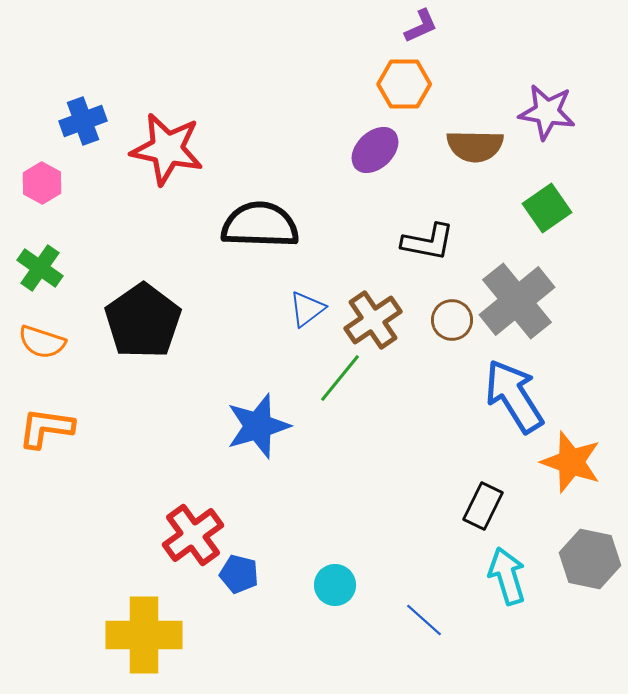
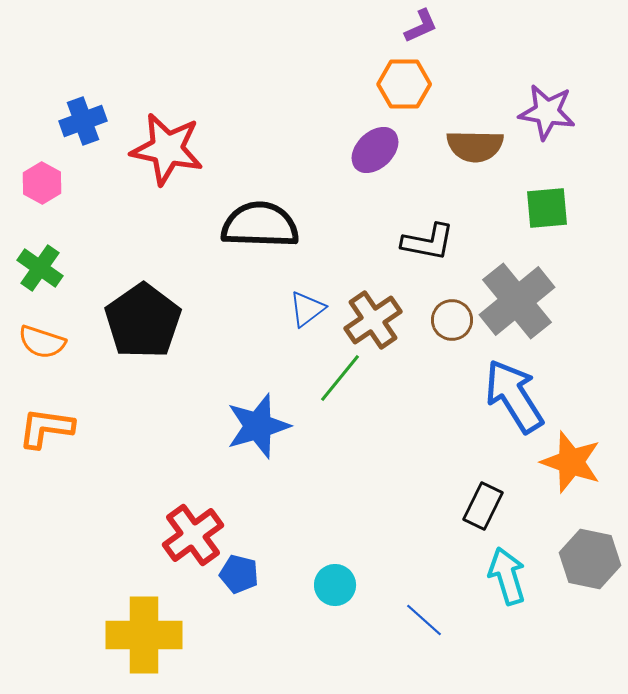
green square: rotated 30 degrees clockwise
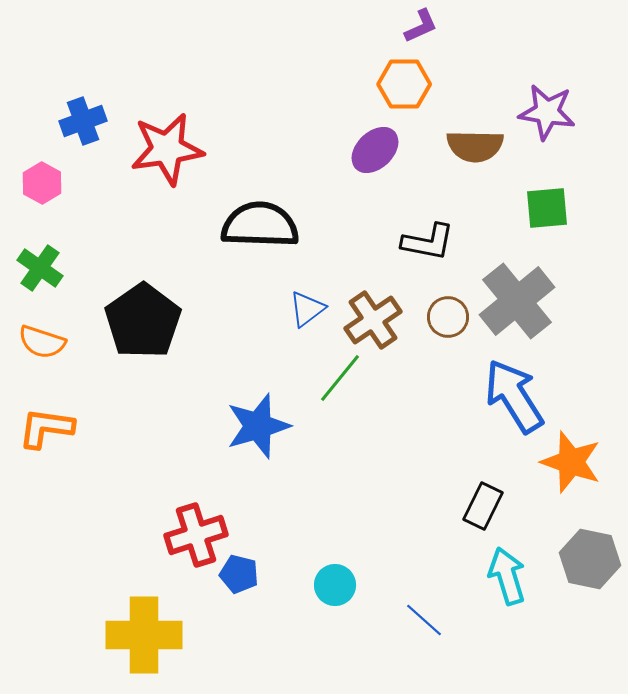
red star: rotated 20 degrees counterclockwise
brown circle: moved 4 px left, 3 px up
red cross: moved 3 px right; rotated 18 degrees clockwise
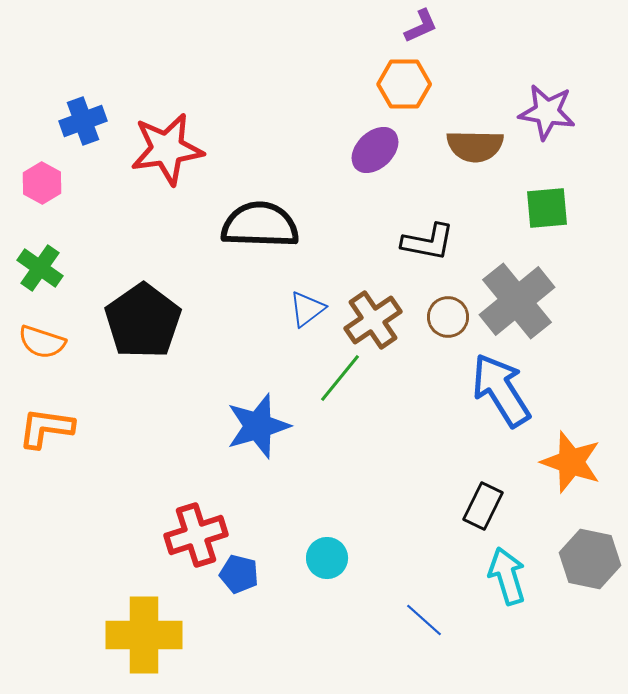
blue arrow: moved 13 px left, 6 px up
cyan circle: moved 8 px left, 27 px up
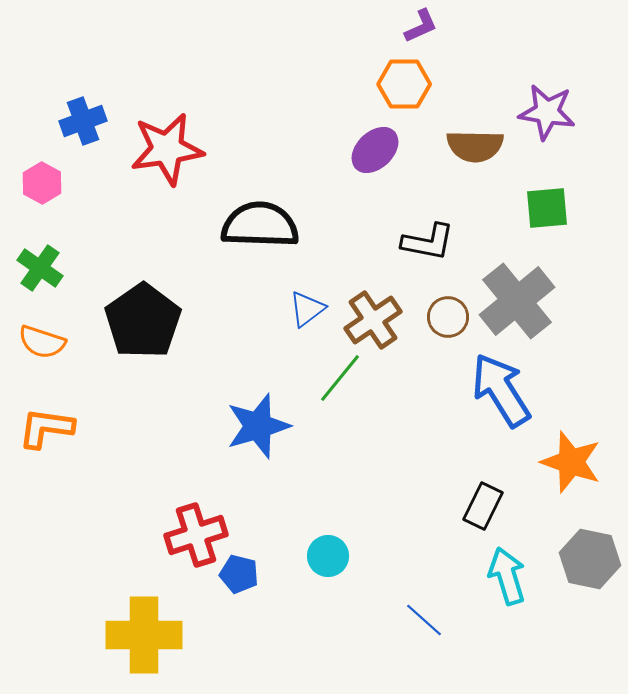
cyan circle: moved 1 px right, 2 px up
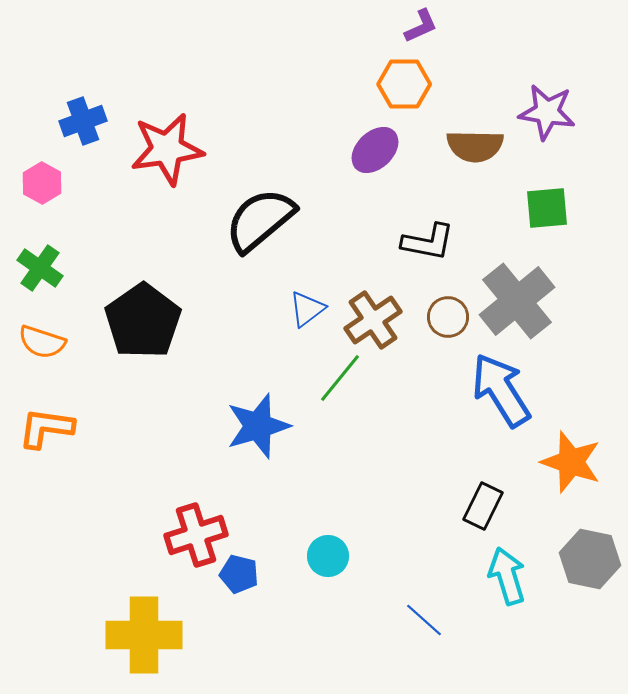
black semicircle: moved 5 px up; rotated 42 degrees counterclockwise
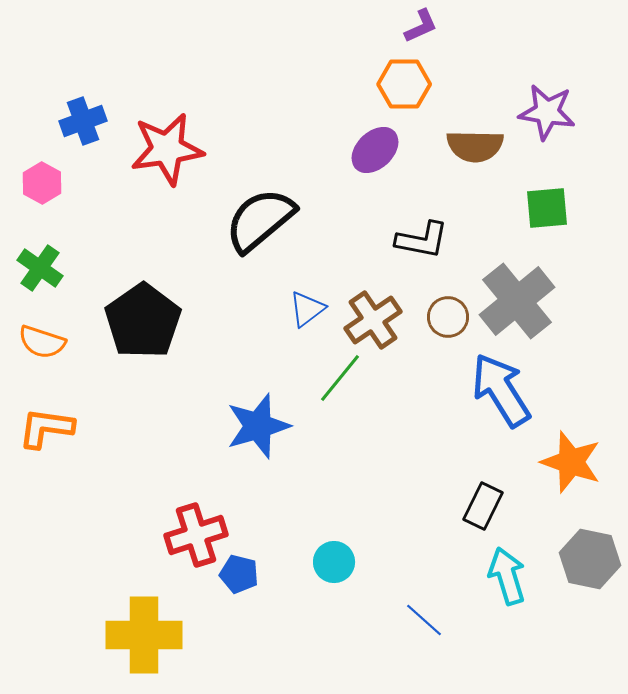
black L-shape: moved 6 px left, 2 px up
cyan circle: moved 6 px right, 6 px down
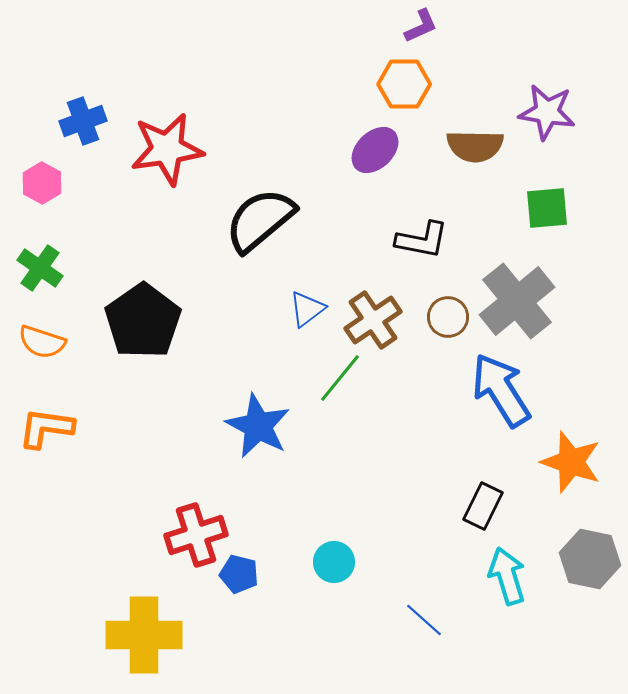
blue star: rotated 28 degrees counterclockwise
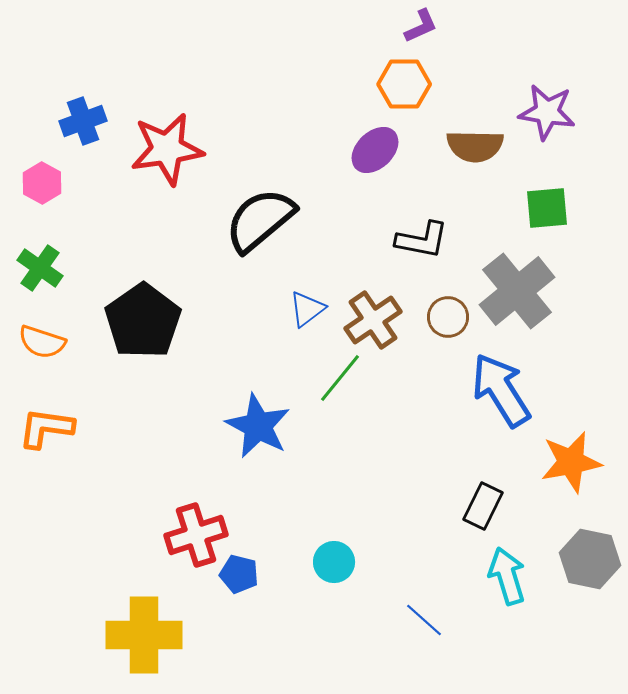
gray cross: moved 10 px up
orange star: rotated 30 degrees counterclockwise
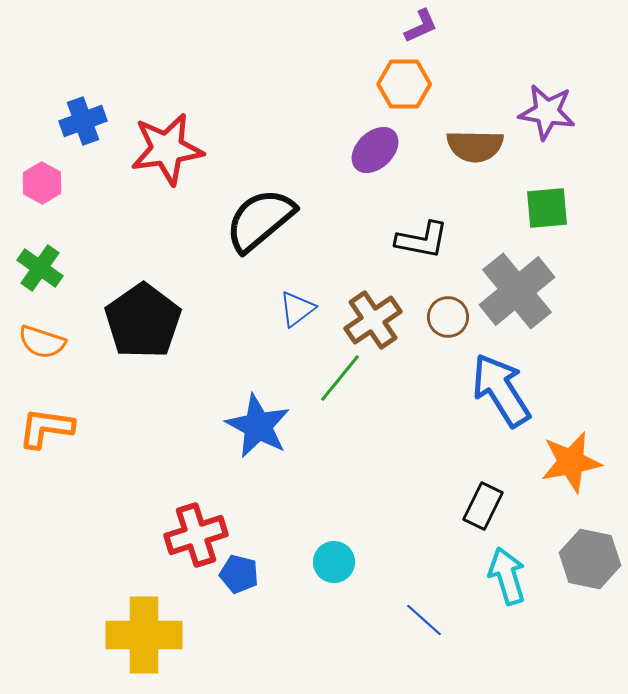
blue triangle: moved 10 px left
